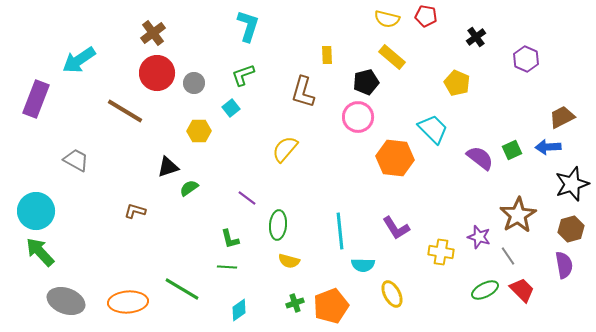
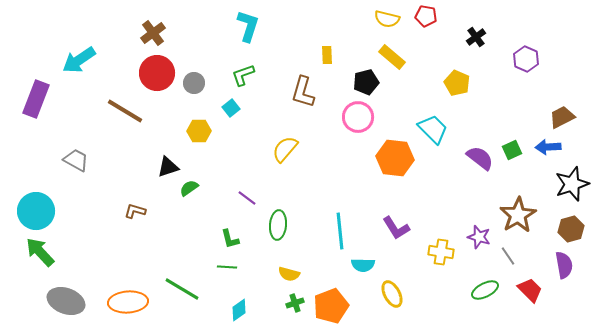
yellow semicircle at (289, 261): moved 13 px down
red trapezoid at (522, 290): moved 8 px right
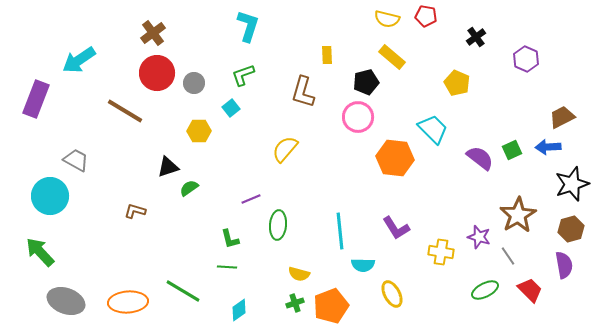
purple line at (247, 198): moved 4 px right, 1 px down; rotated 60 degrees counterclockwise
cyan circle at (36, 211): moved 14 px right, 15 px up
yellow semicircle at (289, 274): moved 10 px right
green line at (182, 289): moved 1 px right, 2 px down
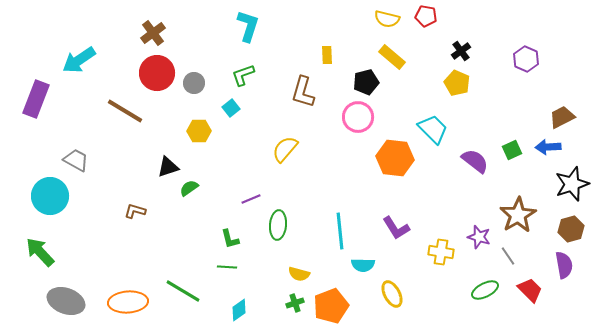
black cross at (476, 37): moved 15 px left, 14 px down
purple semicircle at (480, 158): moved 5 px left, 3 px down
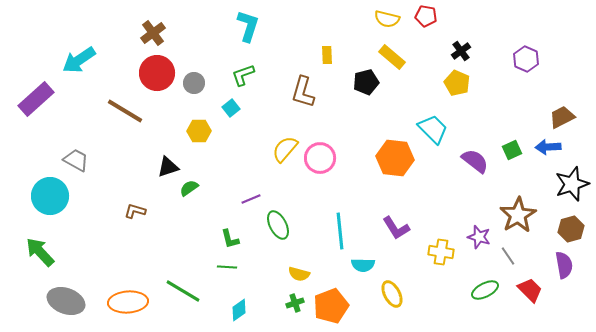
purple rectangle at (36, 99): rotated 27 degrees clockwise
pink circle at (358, 117): moved 38 px left, 41 px down
green ellipse at (278, 225): rotated 32 degrees counterclockwise
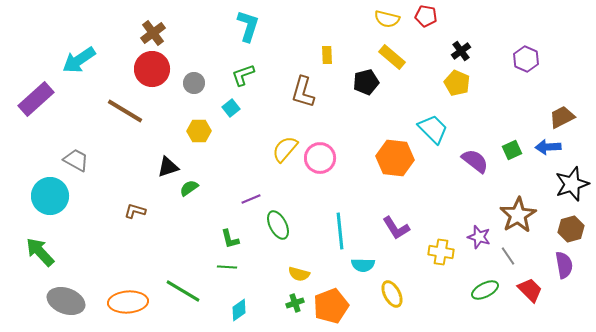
red circle at (157, 73): moved 5 px left, 4 px up
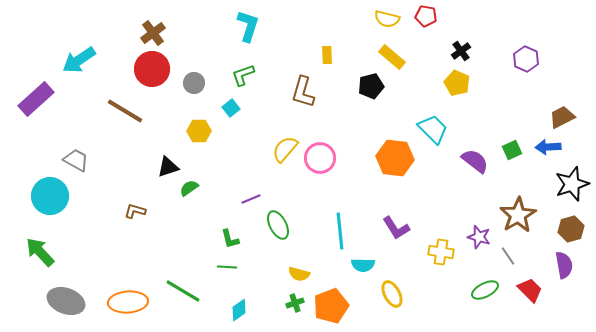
black pentagon at (366, 82): moved 5 px right, 4 px down
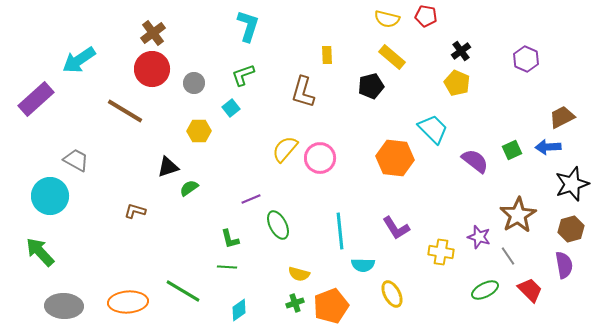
gray ellipse at (66, 301): moved 2 px left, 5 px down; rotated 18 degrees counterclockwise
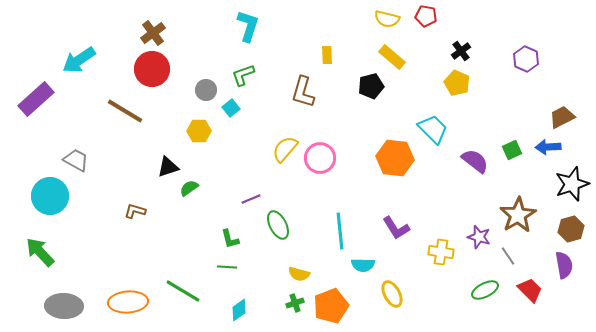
gray circle at (194, 83): moved 12 px right, 7 px down
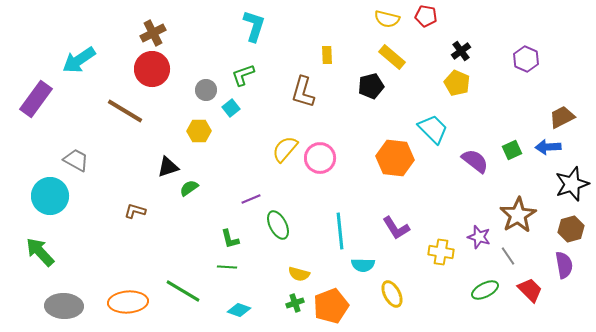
cyan L-shape at (248, 26): moved 6 px right
brown cross at (153, 33): rotated 10 degrees clockwise
purple rectangle at (36, 99): rotated 12 degrees counterclockwise
cyan diamond at (239, 310): rotated 55 degrees clockwise
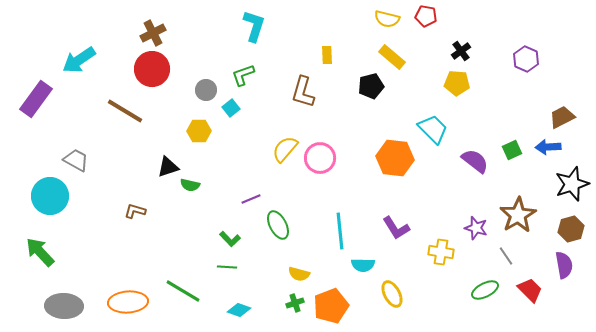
yellow pentagon at (457, 83): rotated 20 degrees counterclockwise
green semicircle at (189, 188): moved 1 px right, 3 px up; rotated 132 degrees counterclockwise
purple star at (479, 237): moved 3 px left, 9 px up
green L-shape at (230, 239): rotated 30 degrees counterclockwise
gray line at (508, 256): moved 2 px left
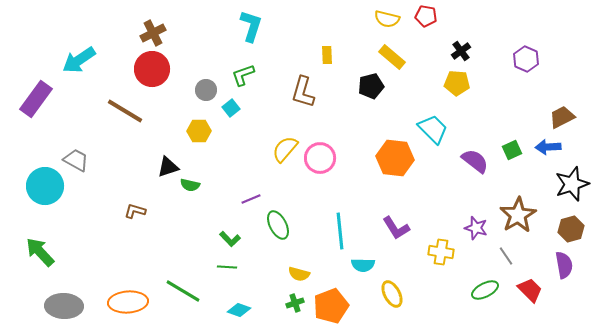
cyan L-shape at (254, 26): moved 3 px left
cyan circle at (50, 196): moved 5 px left, 10 px up
